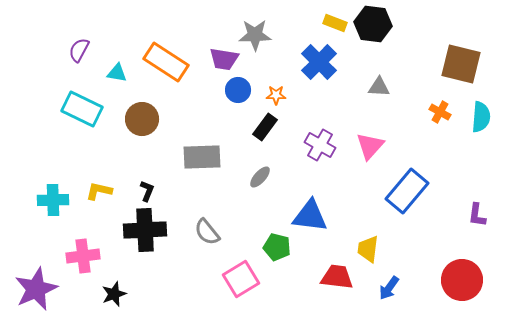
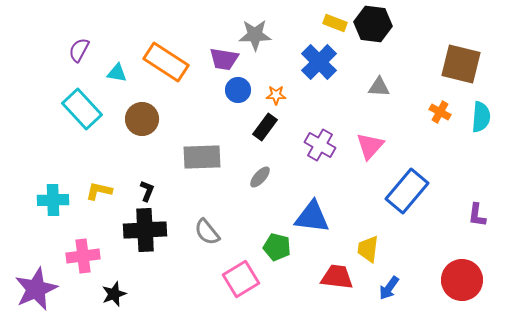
cyan rectangle: rotated 21 degrees clockwise
blue triangle: moved 2 px right, 1 px down
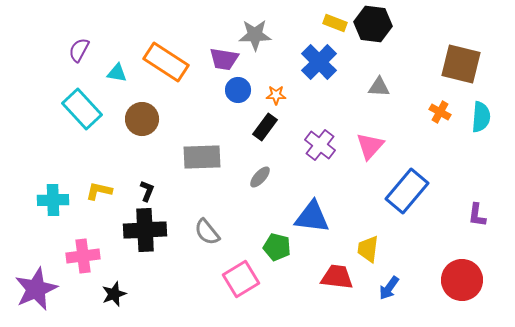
purple cross: rotated 8 degrees clockwise
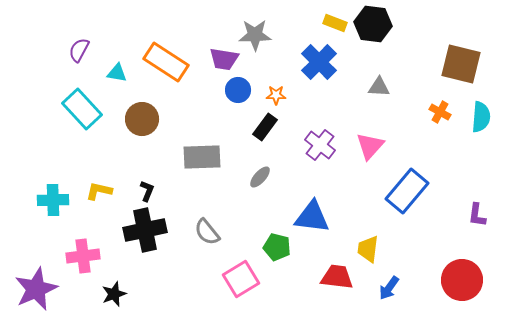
black cross: rotated 9 degrees counterclockwise
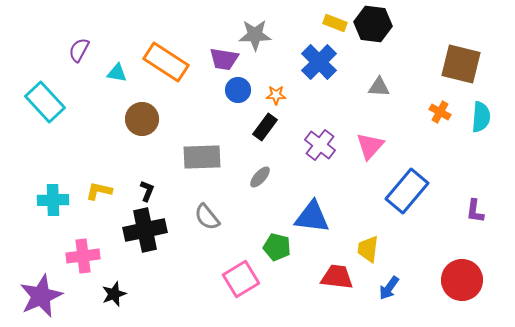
cyan rectangle: moved 37 px left, 7 px up
purple L-shape: moved 2 px left, 4 px up
gray semicircle: moved 15 px up
purple star: moved 5 px right, 7 px down
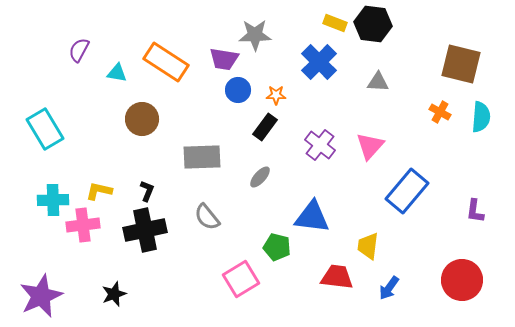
gray triangle: moved 1 px left, 5 px up
cyan rectangle: moved 27 px down; rotated 12 degrees clockwise
yellow trapezoid: moved 3 px up
pink cross: moved 31 px up
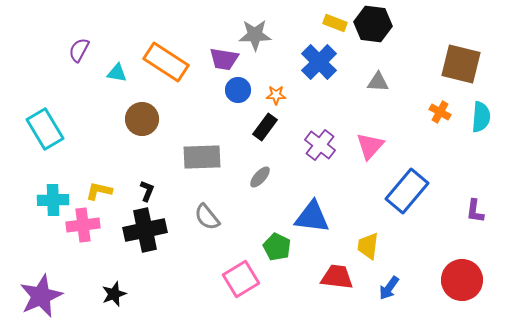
green pentagon: rotated 12 degrees clockwise
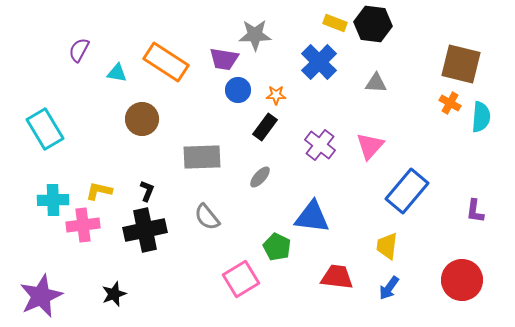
gray triangle: moved 2 px left, 1 px down
orange cross: moved 10 px right, 9 px up
yellow trapezoid: moved 19 px right
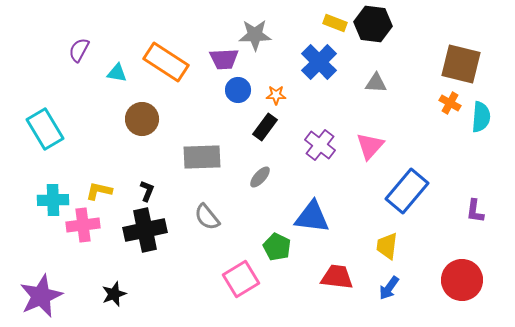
purple trapezoid: rotated 12 degrees counterclockwise
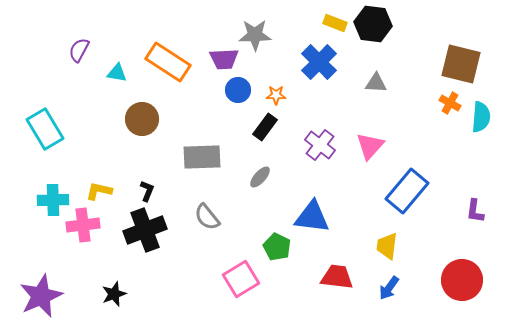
orange rectangle: moved 2 px right
black cross: rotated 9 degrees counterclockwise
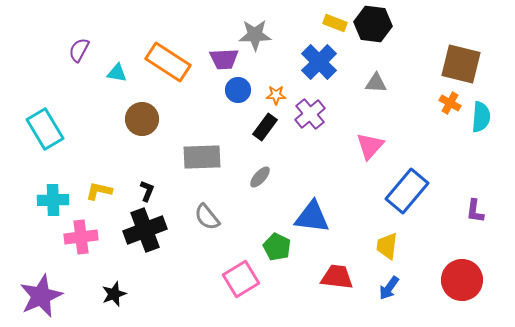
purple cross: moved 10 px left, 31 px up; rotated 12 degrees clockwise
pink cross: moved 2 px left, 12 px down
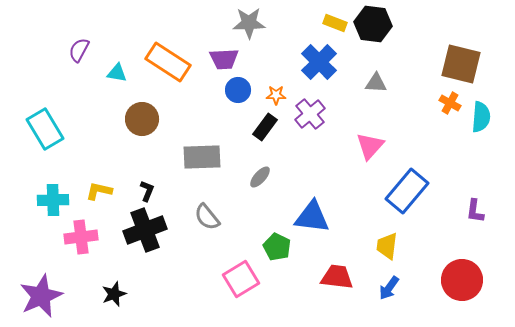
gray star: moved 6 px left, 12 px up
